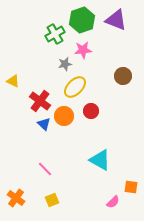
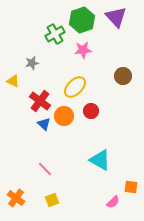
purple triangle: moved 3 px up; rotated 25 degrees clockwise
gray star: moved 33 px left, 1 px up
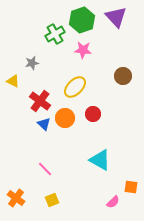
pink star: rotated 12 degrees clockwise
red circle: moved 2 px right, 3 px down
orange circle: moved 1 px right, 2 px down
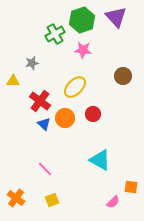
yellow triangle: rotated 24 degrees counterclockwise
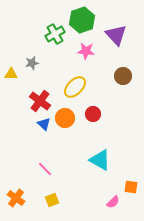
purple triangle: moved 18 px down
pink star: moved 3 px right, 1 px down
yellow triangle: moved 2 px left, 7 px up
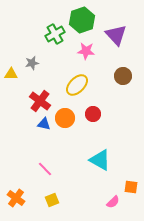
yellow ellipse: moved 2 px right, 2 px up
blue triangle: rotated 32 degrees counterclockwise
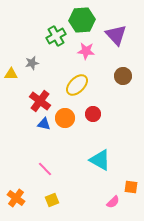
green hexagon: rotated 15 degrees clockwise
green cross: moved 1 px right, 2 px down
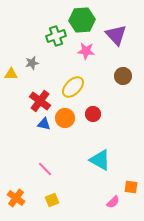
green cross: rotated 12 degrees clockwise
yellow ellipse: moved 4 px left, 2 px down
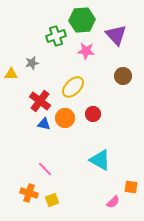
orange cross: moved 13 px right, 5 px up; rotated 18 degrees counterclockwise
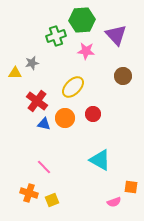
yellow triangle: moved 4 px right, 1 px up
red cross: moved 3 px left
pink line: moved 1 px left, 2 px up
pink semicircle: moved 1 px right; rotated 24 degrees clockwise
